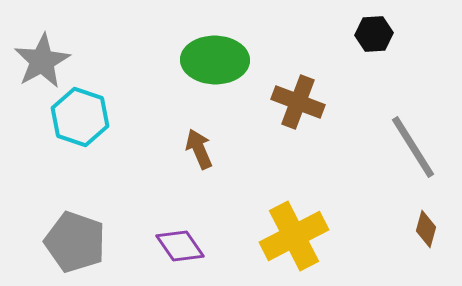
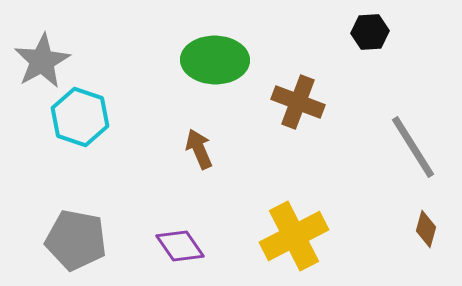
black hexagon: moved 4 px left, 2 px up
gray pentagon: moved 1 px right, 2 px up; rotated 8 degrees counterclockwise
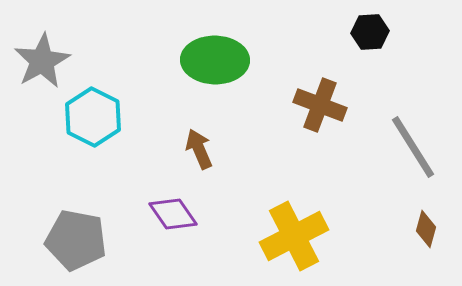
brown cross: moved 22 px right, 3 px down
cyan hexagon: moved 13 px right; rotated 8 degrees clockwise
purple diamond: moved 7 px left, 32 px up
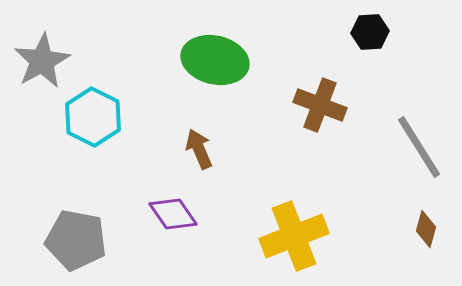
green ellipse: rotated 12 degrees clockwise
gray line: moved 6 px right
yellow cross: rotated 6 degrees clockwise
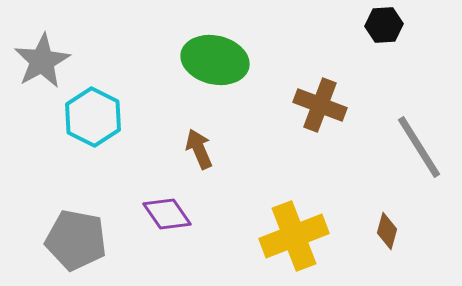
black hexagon: moved 14 px right, 7 px up
purple diamond: moved 6 px left
brown diamond: moved 39 px left, 2 px down
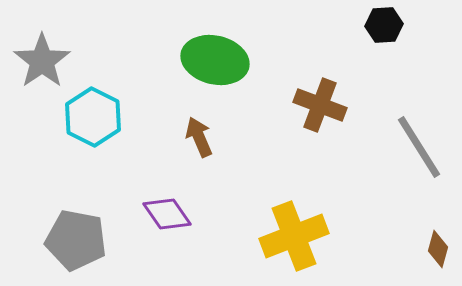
gray star: rotated 6 degrees counterclockwise
brown arrow: moved 12 px up
brown diamond: moved 51 px right, 18 px down
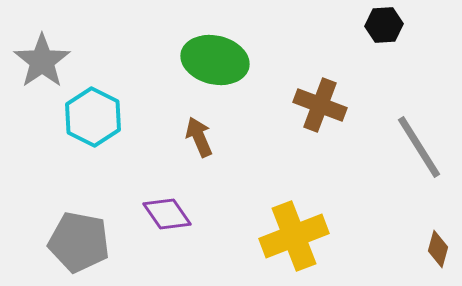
gray pentagon: moved 3 px right, 2 px down
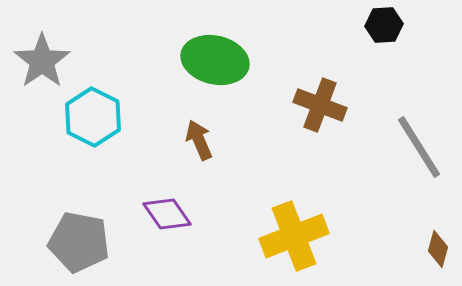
brown arrow: moved 3 px down
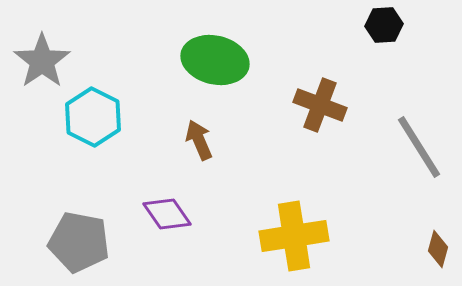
yellow cross: rotated 12 degrees clockwise
